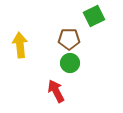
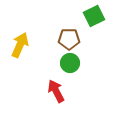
yellow arrow: rotated 30 degrees clockwise
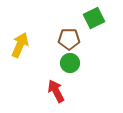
green square: moved 2 px down
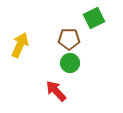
red arrow: rotated 15 degrees counterclockwise
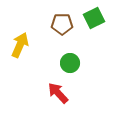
brown pentagon: moved 7 px left, 15 px up
red arrow: moved 2 px right, 2 px down
